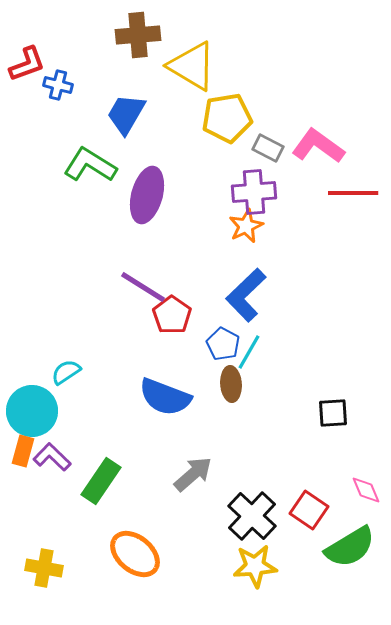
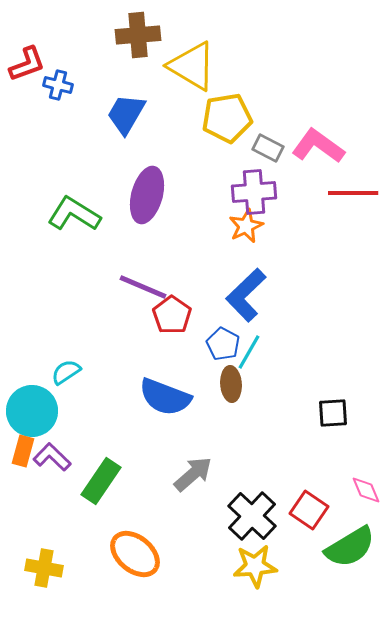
green L-shape: moved 16 px left, 49 px down
purple line: rotated 9 degrees counterclockwise
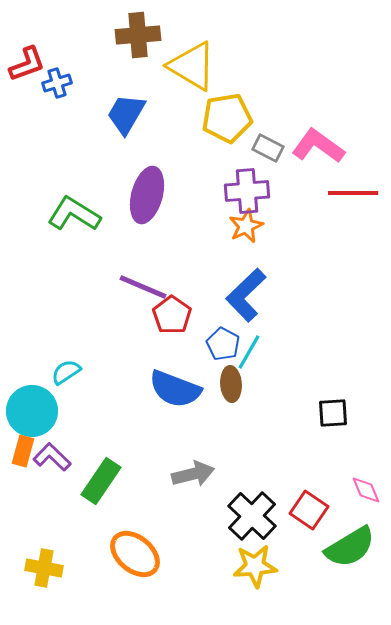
blue cross: moved 1 px left, 2 px up; rotated 32 degrees counterclockwise
purple cross: moved 7 px left, 1 px up
blue semicircle: moved 10 px right, 8 px up
gray arrow: rotated 27 degrees clockwise
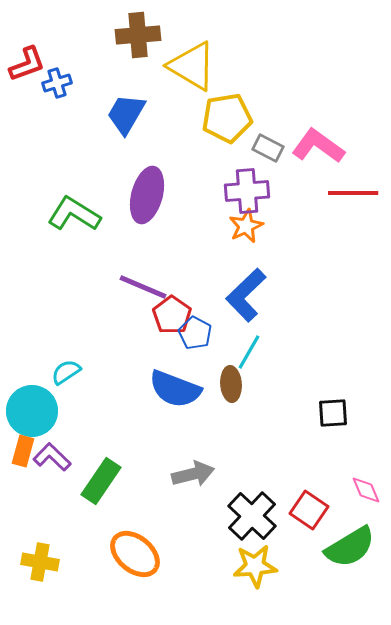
blue pentagon: moved 28 px left, 11 px up
yellow cross: moved 4 px left, 6 px up
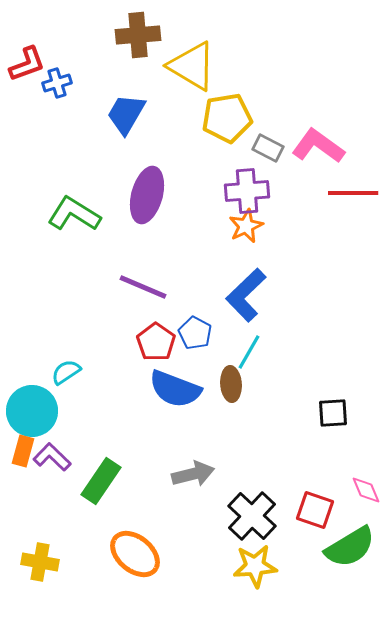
red pentagon: moved 16 px left, 27 px down
red square: moved 6 px right; rotated 15 degrees counterclockwise
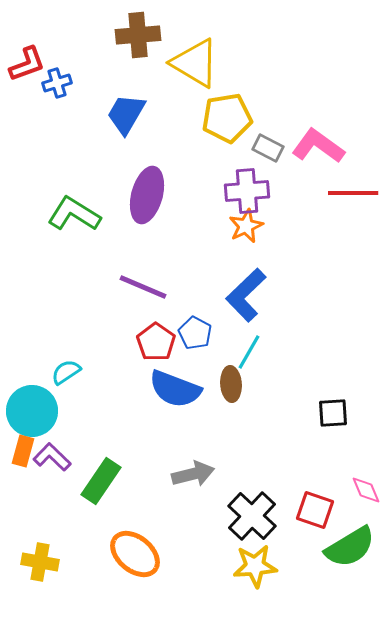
yellow triangle: moved 3 px right, 3 px up
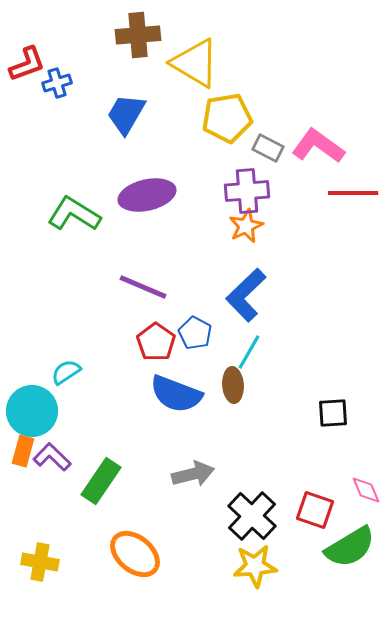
purple ellipse: rotated 62 degrees clockwise
brown ellipse: moved 2 px right, 1 px down
blue semicircle: moved 1 px right, 5 px down
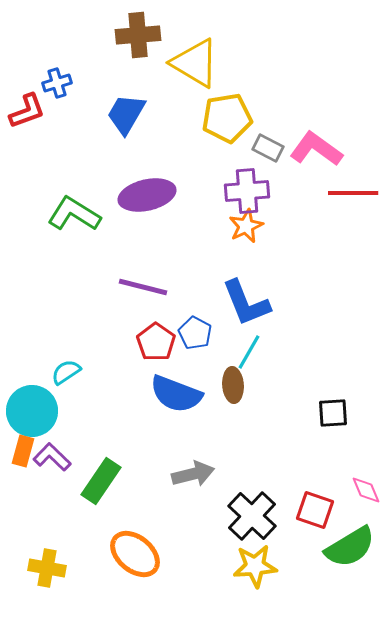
red L-shape: moved 47 px down
pink L-shape: moved 2 px left, 3 px down
purple line: rotated 9 degrees counterclockwise
blue L-shape: moved 8 px down; rotated 68 degrees counterclockwise
yellow cross: moved 7 px right, 6 px down
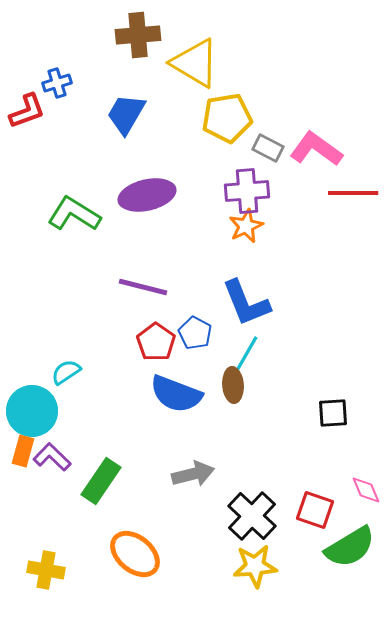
cyan line: moved 2 px left, 1 px down
yellow cross: moved 1 px left, 2 px down
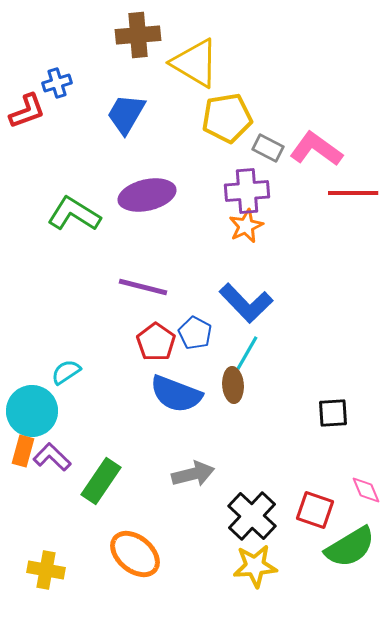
blue L-shape: rotated 22 degrees counterclockwise
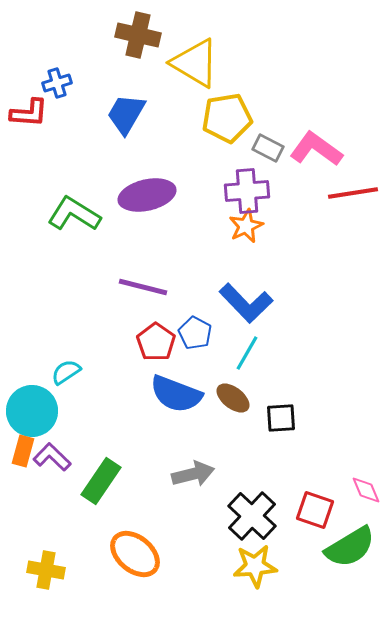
brown cross: rotated 18 degrees clockwise
red L-shape: moved 2 px right, 2 px down; rotated 24 degrees clockwise
red line: rotated 9 degrees counterclockwise
brown ellipse: moved 13 px down; rotated 48 degrees counterclockwise
black square: moved 52 px left, 5 px down
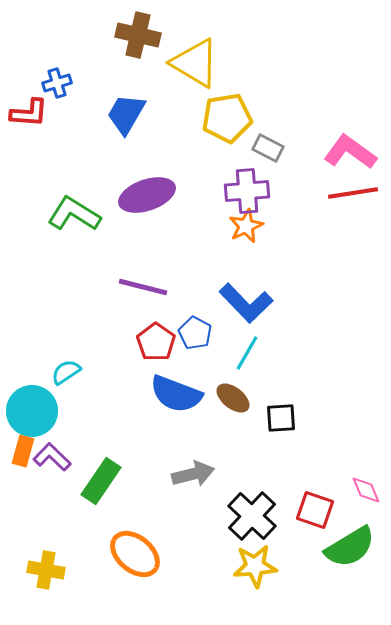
pink L-shape: moved 34 px right, 3 px down
purple ellipse: rotated 6 degrees counterclockwise
